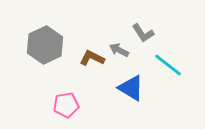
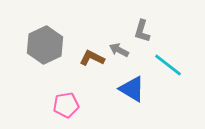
gray L-shape: moved 1 px left, 2 px up; rotated 50 degrees clockwise
blue triangle: moved 1 px right, 1 px down
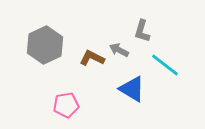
cyan line: moved 3 px left
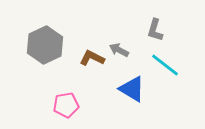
gray L-shape: moved 13 px right, 1 px up
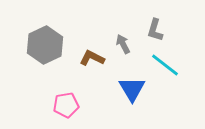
gray arrow: moved 4 px right, 6 px up; rotated 36 degrees clockwise
blue triangle: rotated 28 degrees clockwise
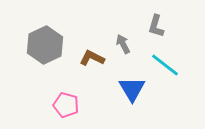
gray L-shape: moved 1 px right, 4 px up
pink pentagon: rotated 25 degrees clockwise
